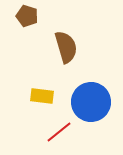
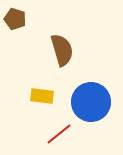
brown pentagon: moved 12 px left, 3 px down
brown semicircle: moved 4 px left, 3 px down
red line: moved 2 px down
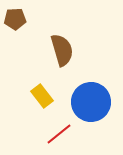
brown pentagon: rotated 20 degrees counterclockwise
yellow rectangle: rotated 45 degrees clockwise
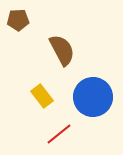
brown pentagon: moved 3 px right, 1 px down
brown semicircle: rotated 12 degrees counterclockwise
blue circle: moved 2 px right, 5 px up
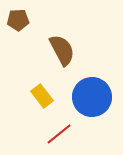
blue circle: moved 1 px left
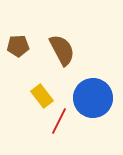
brown pentagon: moved 26 px down
blue circle: moved 1 px right, 1 px down
red line: moved 13 px up; rotated 24 degrees counterclockwise
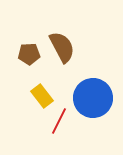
brown pentagon: moved 11 px right, 8 px down
brown semicircle: moved 3 px up
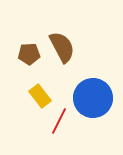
yellow rectangle: moved 2 px left
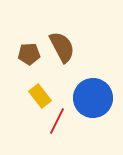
red line: moved 2 px left
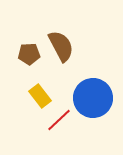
brown semicircle: moved 1 px left, 1 px up
red line: moved 2 px right, 1 px up; rotated 20 degrees clockwise
